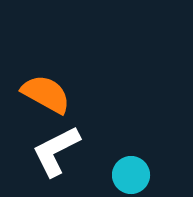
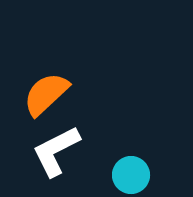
orange semicircle: rotated 72 degrees counterclockwise
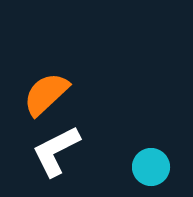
cyan circle: moved 20 px right, 8 px up
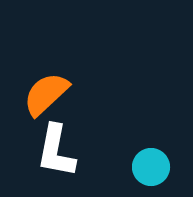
white L-shape: rotated 52 degrees counterclockwise
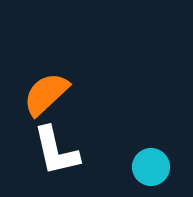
white L-shape: rotated 24 degrees counterclockwise
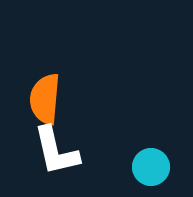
orange semicircle: moved 1 px left, 5 px down; rotated 42 degrees counterclockwise
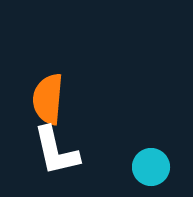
orange semicircle: moved 3 px right
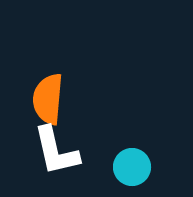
cyan circle: moved 19 px left
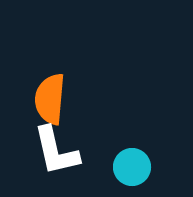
orange semicircle: moved 2 px right
